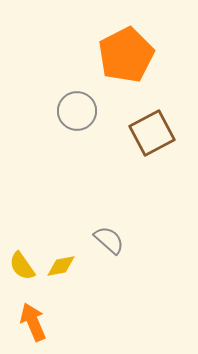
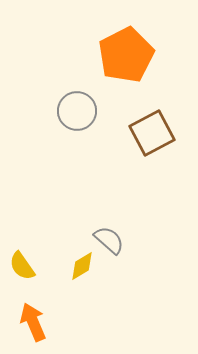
yellow diamond: moved 21 px right; rotated 20 degrees counterclockwise
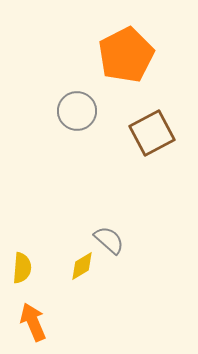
yellow semicircle: moved 2 px down; rotated 140 degrees counterclockwise
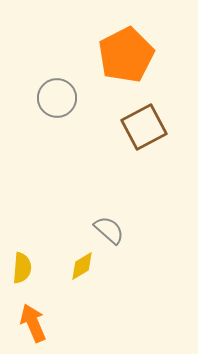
gray circle: moved 20 px left, 13 px up
brown square: moved 8 px left, 6 px up
gray semicircle: moved 10 px up
orange arrow: moved 1 px down
